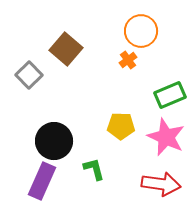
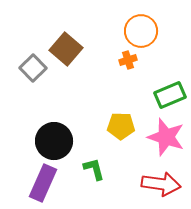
orange cross: rotated 18 degrees clockwise
gray square: moved 4 px right, 7 px up
pink star: rotated 6 degrees counterclockwise
purple rectangle: moved 1 px right, 2 px down
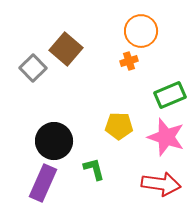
orange cross: moved 1 px right, 1 px down
yellow pentagon: moved 2 px left
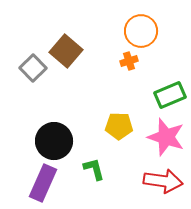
brown square: moved 2 px down
red arrow: moved 2 px right, 3 px up
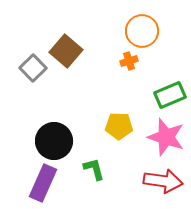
orange circle: moved 1 px right
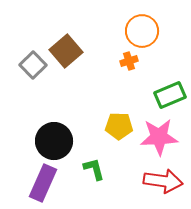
brown square: rotated 8 degrees clockwise
gray square: moved 3 px up
pink star: moved 7 px left; rotated 21 degrees counterclockwise
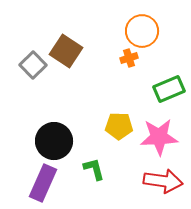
brown square: rotated 16 degrees counterclockwise
orange cross: moved 3 px up
green rectangle: moved 1 px left, 6 px up
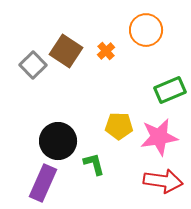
orange circle: moved 4 px right, 1 px up
orange cross: moved 23 px left, 7 px up; rotated 24 degrees counterclockwise
green rectangle: moved 1 px right, 1 px down
pink star: rotated 6 degrees counterclockwise
black circle: moved 4 px right
green L-shape: moved 5 px up
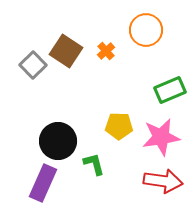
pink star: moved 2 px right
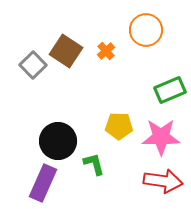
pink star: rotated 9 degrees clockwise
